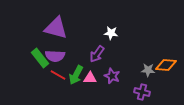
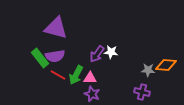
white star: moved 19 px down
purple semicircle: rotated 12 degrees counterclockwise
purple star: moved 20 px left, 18 px down
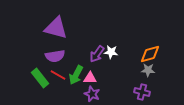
green rectangle: moved 20 px down
orange diamond: moved 16 px left, 11 px up; rotated 20 degrees counterclockwise
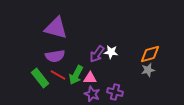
gray star: rotated 16 degrees counterclockwise
purple cross: moved 27 px left
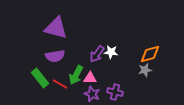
gray star: moved 3 px left
red line: moved 2 px right, 9 px down
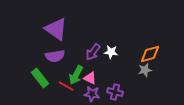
purple triangle: moved 1 px down; rotated 20 degrees clockwise
purple arrow: moved 4 px left, 2 px up
pink triangle: rotated 24 degrees clockwise
red line: moved 6 px right, 2 px down
purple star: rotated 14 degrees counterclockwise
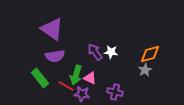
purple triangle: moved 4 px left
purple arrow: moved 2 px right; rotated 108 degrees clockwise
gray star: rotated 16 degrees counterclockwise
green arrow: rotated 12 degrees counterclockwise
purple star: moved 10 px left
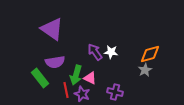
purple semicircle: moved 6 px down
red line: moved 4 px down; rotated 49 degrees clockwise
purple star: rotated 14 degrees clockwise
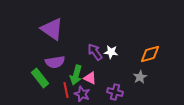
gray star: moved 5 px left, 7 px down
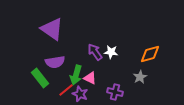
red line: rotated 63 degrees clockwise
purple star: moved 2 px left
